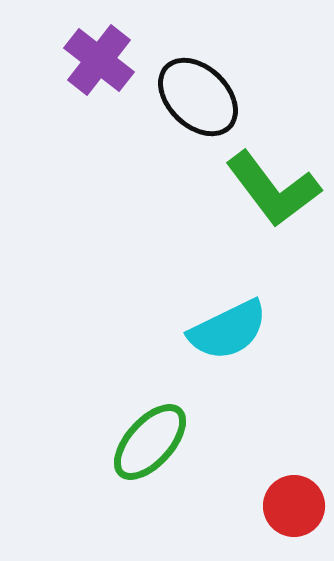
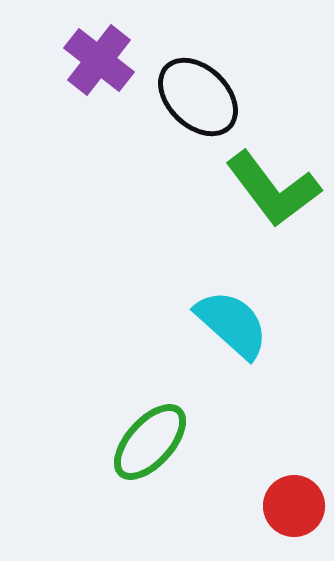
cyan semicircle: moved 4 px right, 6 px up; rotated 112 degrees counterclockwise
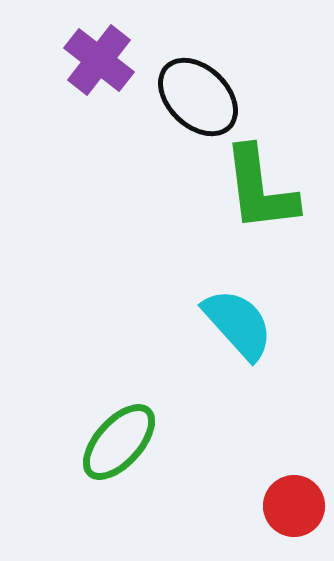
green L-shape: moved 13 px left; rotated 30 degrees clockwise
cyan semicircle: moved 6 px right; rotated 6 degrees clockwise
green ellipse: moved 31 px left
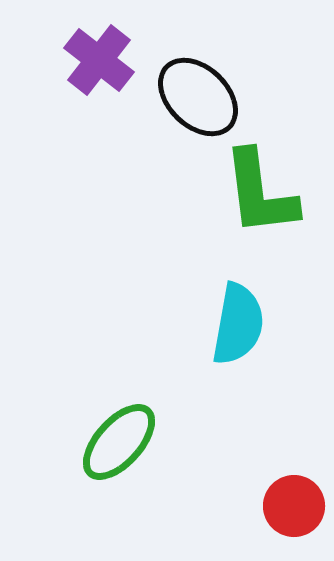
green L-shape: moved 4 px down
cyan semicircle: rotated 52 degrees clockwise
